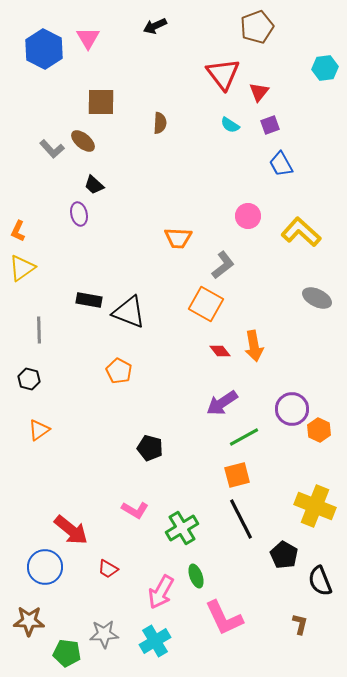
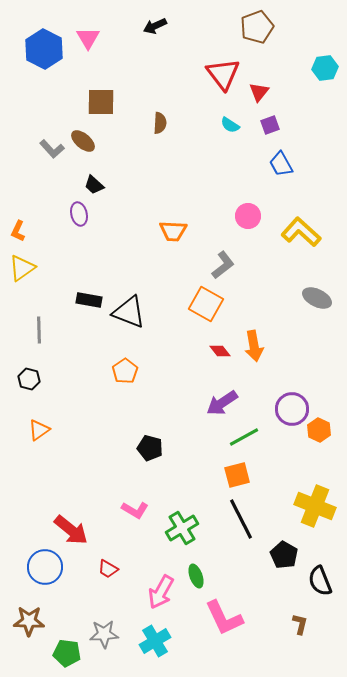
orange trapezoid at (178, 238): moved 5 px left, 7 px up
orange pentagon at (119, 371): moved 6 px right; rotated 10 degrees clockwise
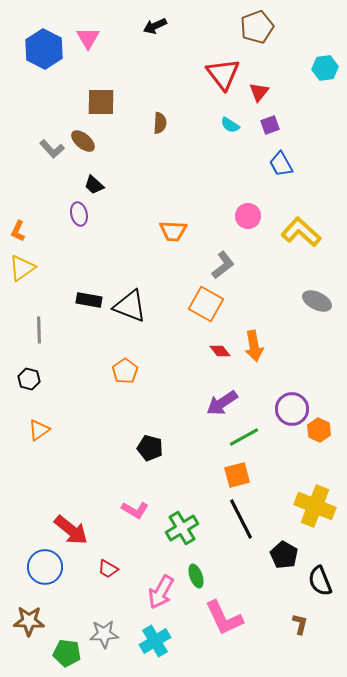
gray ellipse at (317, 298): moved 3 px down
black triangle at (129, 312): moved 1 px right, 6 px up
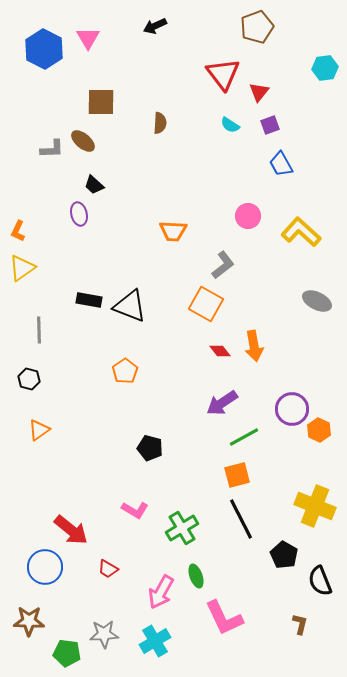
gray L-shape at (52, 149): rotated 50 degrees counterclockwise
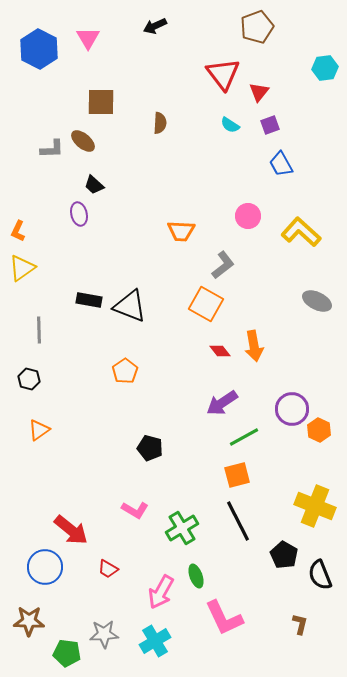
blue hexagon at (44, 49): moved 5 px left
orange trapezoid at (173, 231): moved 8 px right
black line at (241, 519): moved 3 px left, 2 px down
black semicircle at (320, 581): moved 6 px up
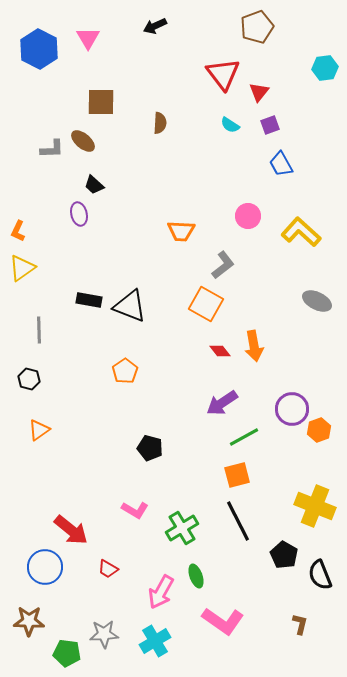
orange hexagon at (319, 430): rotated 15 degrees clockwise
pink L-shape at (224, 618): moved 1 px left, 3 px down; rotated 30 degrees counterclockwise
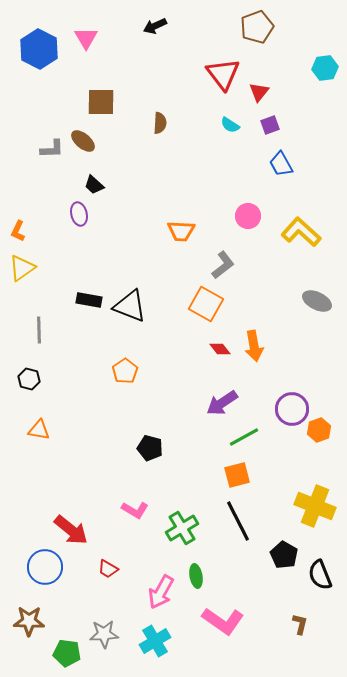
pink triangle at (88, 38): moved 2 px left
red diamond at (220, 351): moved 2 px up
orange triangle at (39, 430): rotated 45 degrees clockwise
green ellipse at (196, 576): rotated 10 degrees clockwise
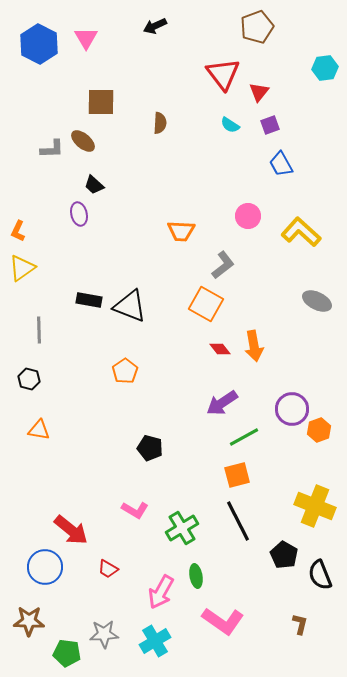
blue hexagon at (39, 49): moved 5 px up
